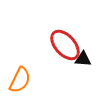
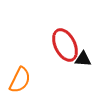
red ellipse: rotated 16 degrees clockwise
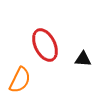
red ellipse: moved 20 px left
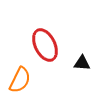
black triangle: moved 1 px left, 4 px down
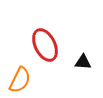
black triangle: moved 1 px right, 1 px up
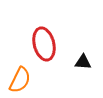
red ellipse: moved 1 px left, 1 px up; rotated 12 degrees clockwise
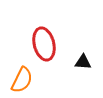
orange semicircle: moved 2 px right
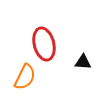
orange semicircle: moved 3 px right, 3 px up
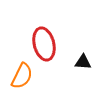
orange semicircle: moved 3 px left, 1 px up
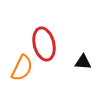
orange semicircle: moved 8 px up
